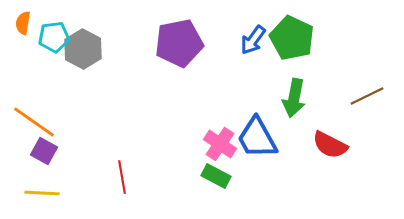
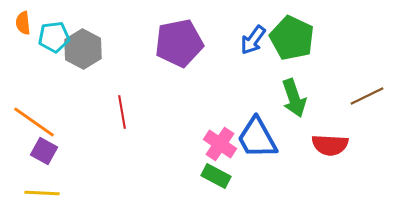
orange semicircle: rotated 15 degrees counterclockwise
green arrow: rotated 30 degrees counterclockwise
red semicircle: rotated 24 degrees counterclockwise
red line: moved 65 px up
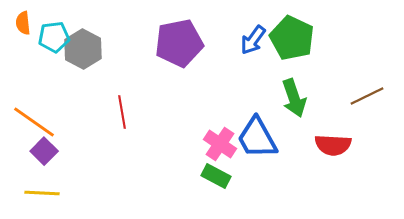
red semicircle: moved 3 px right
purple square: rotated 16 degrees clockwise
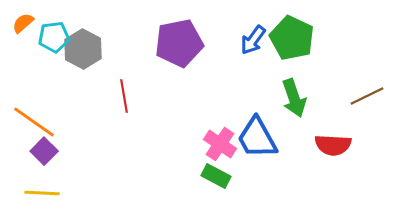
orange semicircle: rotated 55 degrees clockwise
red line: moved 2 px right, 16 px up
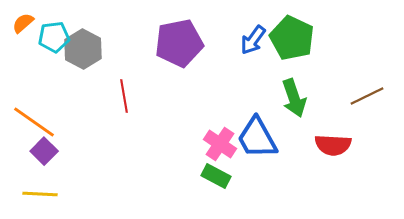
yellow line: moved 2 px left, 1 px down
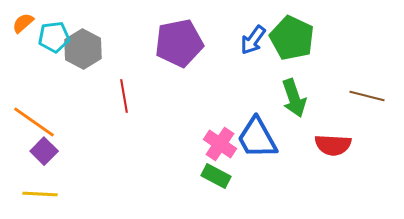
brown line: rotated 40 degrees clockwise
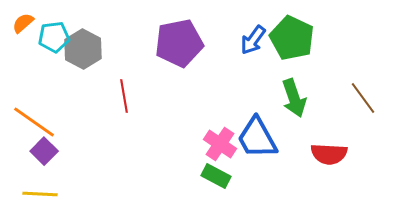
brown line: moved 4 px left, 2 px down; rotated 40 degrees clockwise
red semicircle: moved 4 px left, 9 px down
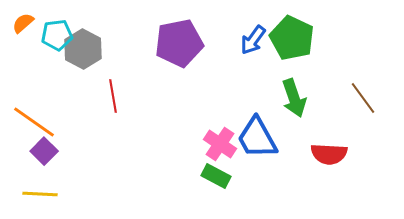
cyan pentagon: moved 3 px right, 2 px up
red line: moved 11 px left
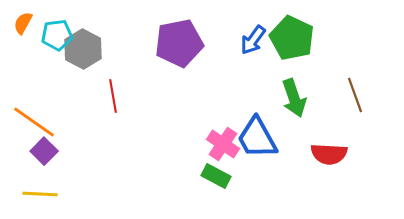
orange semicircle: rotated 20 degrees counterclockwise
brown line: moved 8 px left, 3 px up; rotated 16 degrees clockwise
pink cross: moved 3 px right
